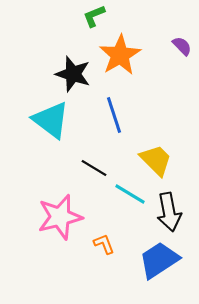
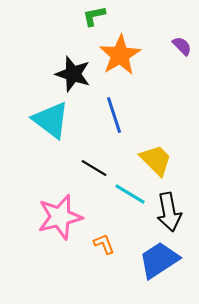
green L-shape: rotated 10 degrees clockwise
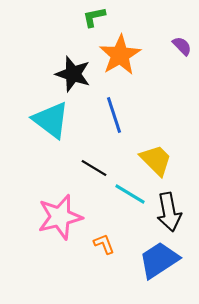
green L-shape: moved 1 px down
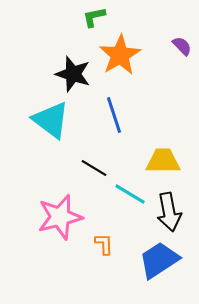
yellow trapezoid: moved 7 px right, 1 px down; rotated 45 degrees counterclockwise
orange L-shape: rotated 20 degrees clockwise
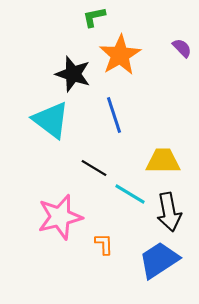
purple semicircle: moved 2 px down
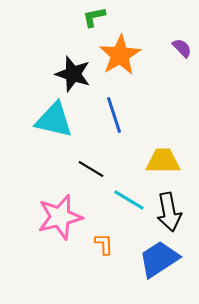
cyan triangle: moved 3 px right; rotated 24 degrees counterclockwise
black line: moved 3 px left, 1 px down
cyan line: moved 1 px left, 6 px down
blue trapezoid: moved 1 px up
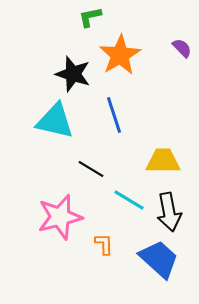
green L-shape: moved 4 px left
cyan triangle: moved 1 px right, 1 px down
blue trapezoid: rotated 75 degrees clockwise
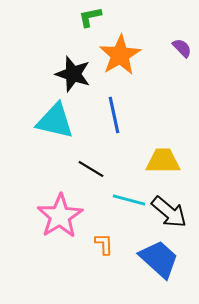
blue line: rotated 6 degrees clockwise
cyan line: rotated 16 degrees counterclockwise
black arrow: rotated 39 degrees counterclockwise
pink star: moved 1 px up; rotated 18 degrees counterclockwise
